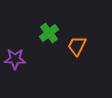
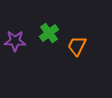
purple star: moved 18 px up
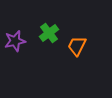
purple star: rotated 15 degrees counterclockwise
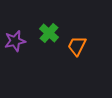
green cross: rotated 12 degrees counterclockwise
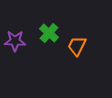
purple star: rotated 15 degrees clockwise
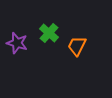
purple star: moved 2 px right, 2 px down; rotated 15 degrees clockwise
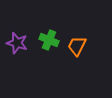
green cross: moved 7 px down; rotated 18 degrees counterclockwise
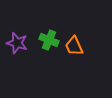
orange trapezoid: moved 3 px left; rotated 50 degrees counterclockwise
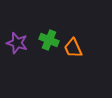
orange trapezoid: moved 1 px left, 2 px down
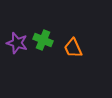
green cross: moved 6 px left
